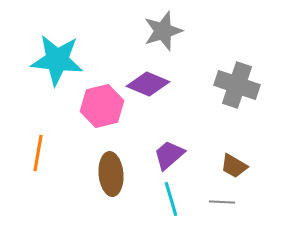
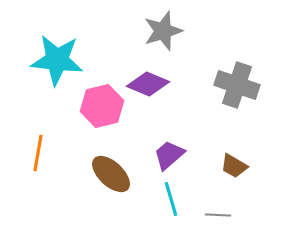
brown ellipse: rotated 42 degrees counterclockwise
gray line: moved 4 px left, 13 px down
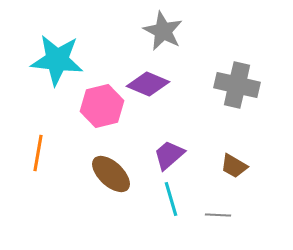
gray star: rotated 27 degrees counterclockwise
gray cross: rotated 6 degrees counterclockwise
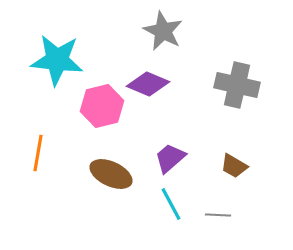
purple trapezoid: moved 1 px right, 3 px down
brown ellipse: rotated 18 degrees counterclockwise
cyan line: moved 5 px down; rotated 12 degrees counterclockwise
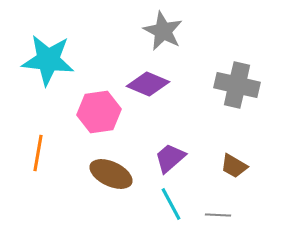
cyan star: moved 9 px left
pink hexagon: moved 3 px left, 6 px down; rotated 6 degrees clockwise
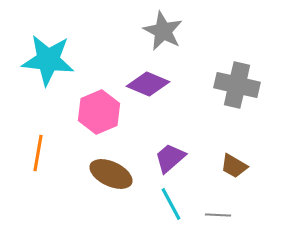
pink hexagon: rotated 15 degrees counterclockwise
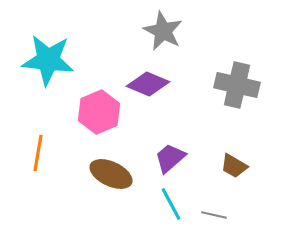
gray line: moved 4 px left; rotated 10 degrees clockwise
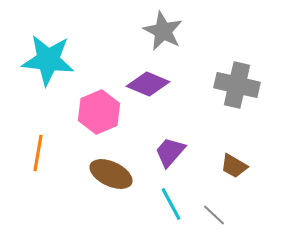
purple trapezoid: moved 6 px up; rotated 8 degrees counterclockwise
gray line: rotated 30 degrees clockwise
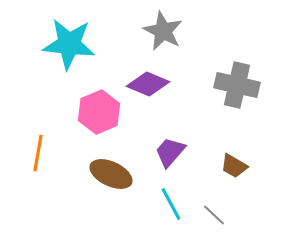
cyan star: moved 21 px right, 16 px up
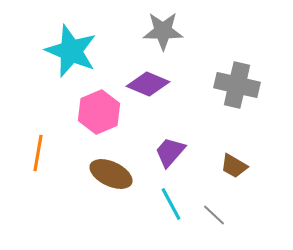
gray star: rotated 27 degrees counterclockwise
cyan star: moved 2 px right, 7 px down; rotated 16 degrees clockwise
